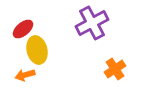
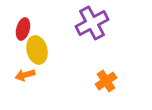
red ellipse: rotated 35 degrees counterclockwise
orange cross: moved 9 px left, 12 px down
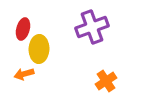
purple cross: moved 4 px down; rotated 8 degrees clockwise
yellow ellipse: moved 2 px right, 1 px up; rotated 16 degrees clockwise
orange arrow: moved 1 px left, 1 px up
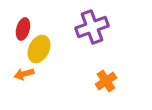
yellow ellipse: rotated 24 degrees clockwise
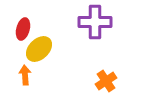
purple cross: moved 3 px right, 5 px up; rotated 20 degrees clockwise
yellow ellipse: rotated 20 degrees clockwise
orange arrow: moved 1 px right, 1 px down; rotated 102 degrees clockwise
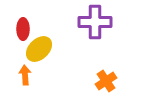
red ellipse: rotated 15 degrees counterclockwise
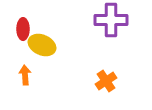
purple cross: moved 16 px right, 2 px up
yellow ellipse: moved 3 px right, 4 px up; rotated 68 degrees clockwise
